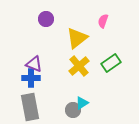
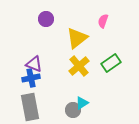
blue cross: rotated 12 degrees counterclockwise
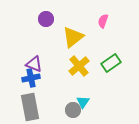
yellow triangle: moved 4 px left, 1 px up
cyan triangle: moved 1 px right, 1 px up; rotated 24 degrees counterclockwise
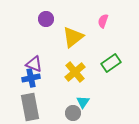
yellow cross: moved 4 px left, 6 px down
gray circle: moved 3 px down
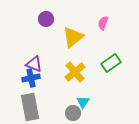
pink semicircle: moved 2 px down
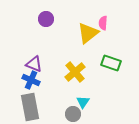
pink semicircle: rotated 16 degrees counterclockwise
yellow triangle: moved 15 px right, 4 px up
green rectangle: rotated 54 degrees clockwise
blue cross: moved 2 px down; rotated 36 degrees clockwise
gray circle: moved 1 px down
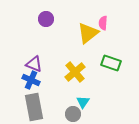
gray rectangle: moved 4 px right
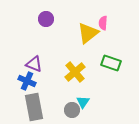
blue cross: moved 4 px left, 1 px down
gray circle: moved 1 px left, 4 px up
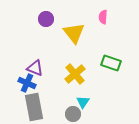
pink semicircle: moved 6 px up
yellow triangle: moved 14 px left; rotated 30 degrees counterclockwise
purple triangle: moved 1 px right, 4 px down
yellow cross: moved 2 px down
blue cross: moved 2 px down
gray circle: moved 1 px right, 4 px down
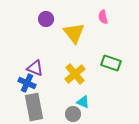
pink semicircle: rotated 16 degrees counterclockwise
cyan triangle: rotated 40 degrees counterclockwise
